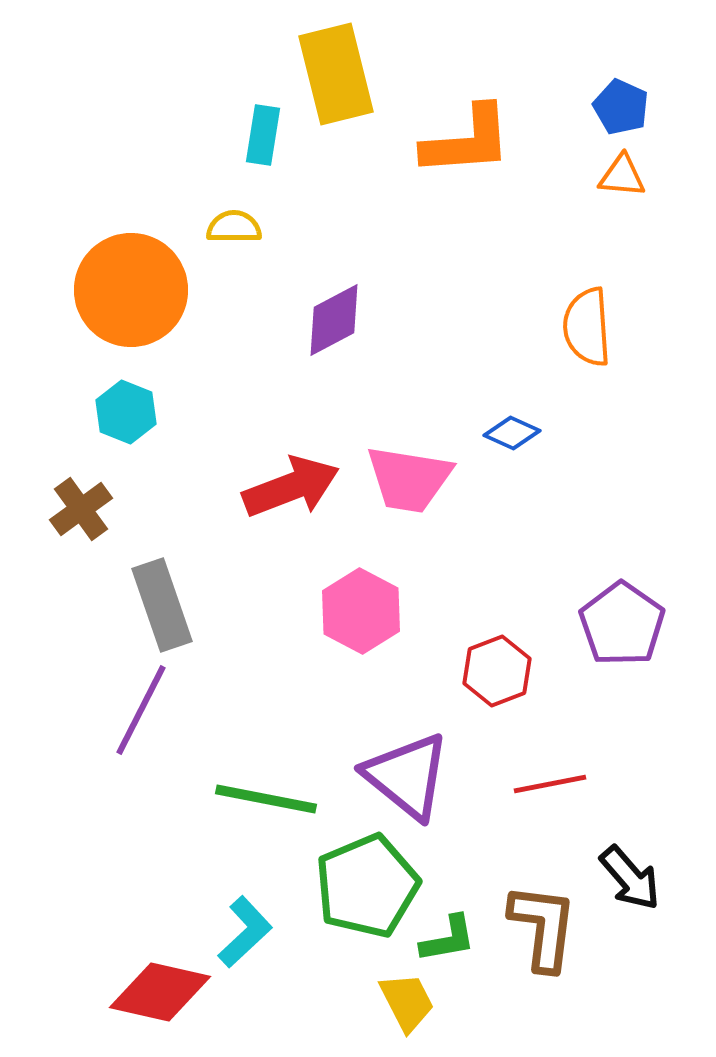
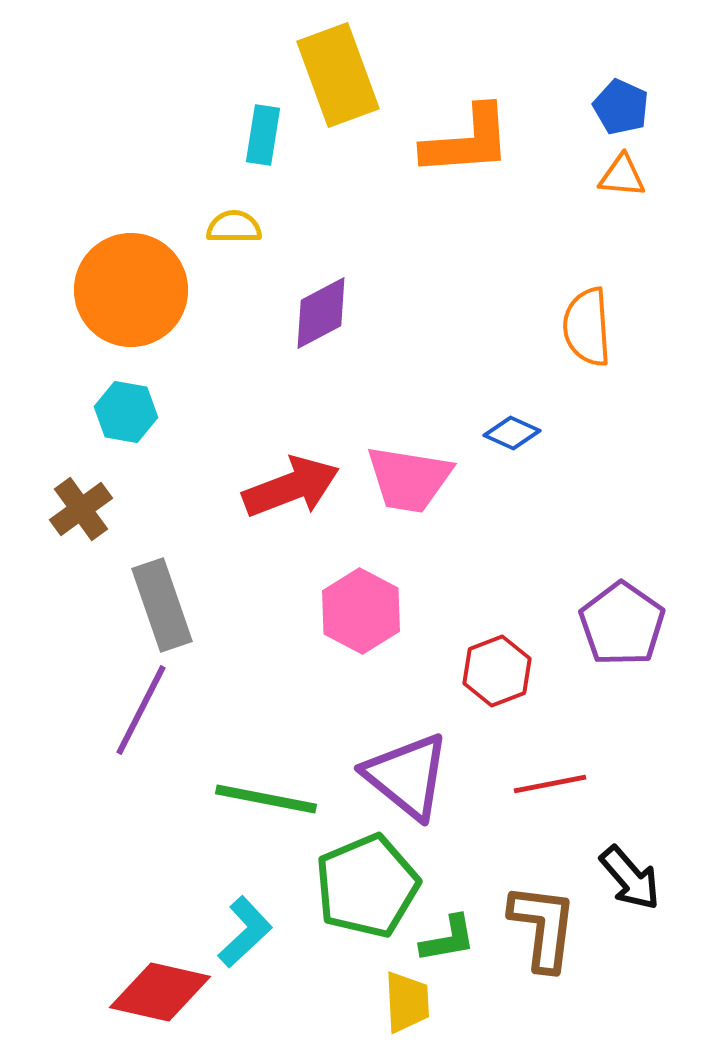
yellow rectangle: moved 2 px right, 1 px down; rotated 6 degrees counterclockwise
purple diamond: moved 13 px left, 7 px up
cyan hexagon: rotated 12 degrees counterclockwise
yellow trapezoid: rotated 24 degrees clockwise
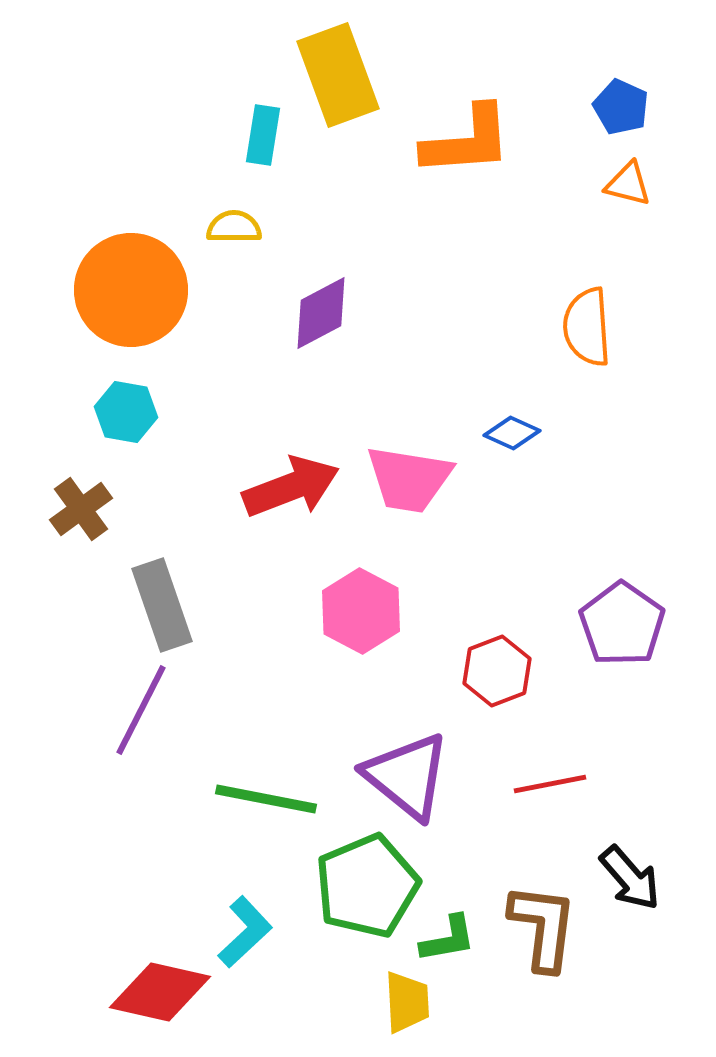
orange triangle: moved 6 px right, 8 px down; rotated 9 degrees clockwise
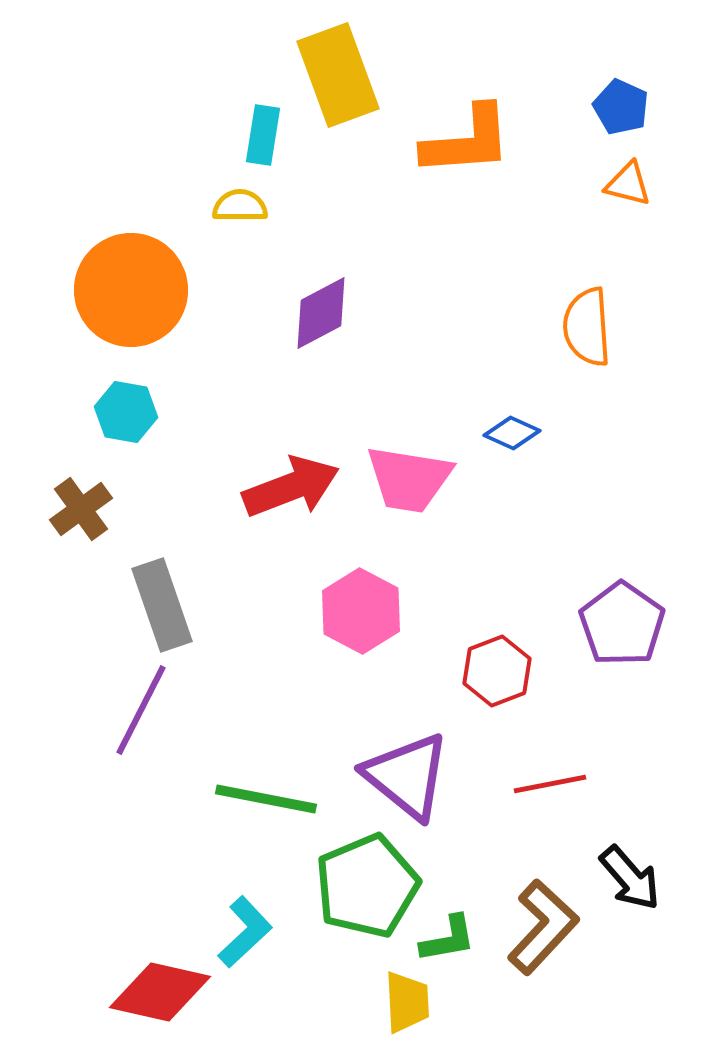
yellow semicircle: moved 6 px right, 21 px up
brown L-shape: rotated 36 degrees clockwise
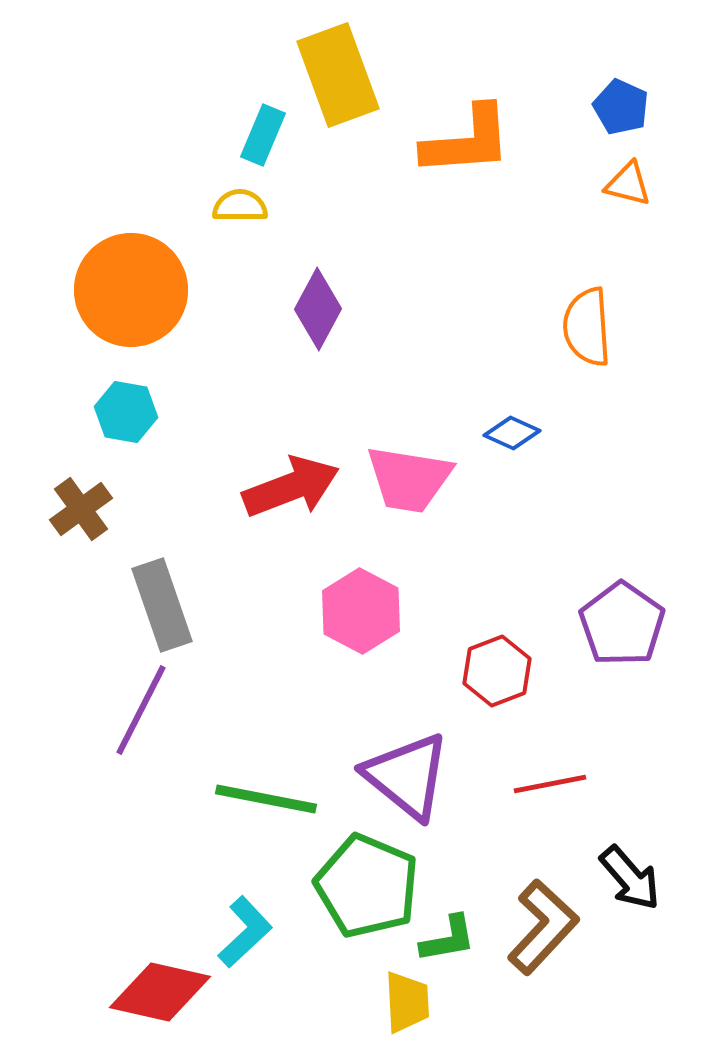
cyan rectangle: rotated 14 degrees clockwise
purple diamond: moved 3 px left, 4 px up; rotated 34 degrees counterclockwise
green pentagon: rotated 26 degrees counterclockwise
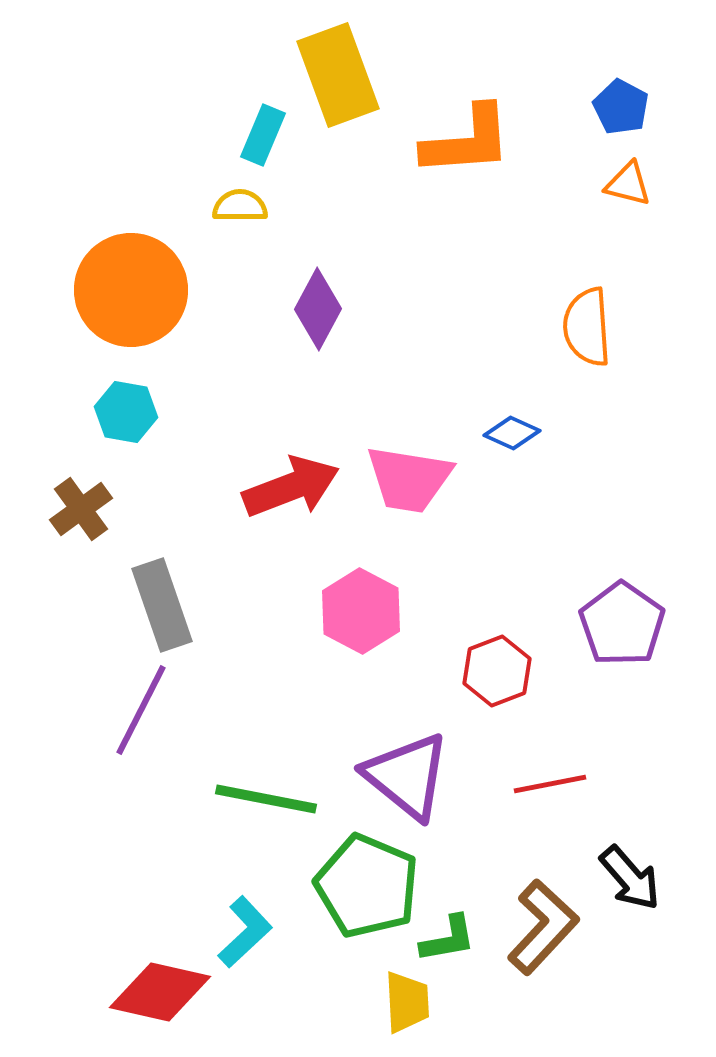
blue pentagon: rotated 4 degrees clockwise
